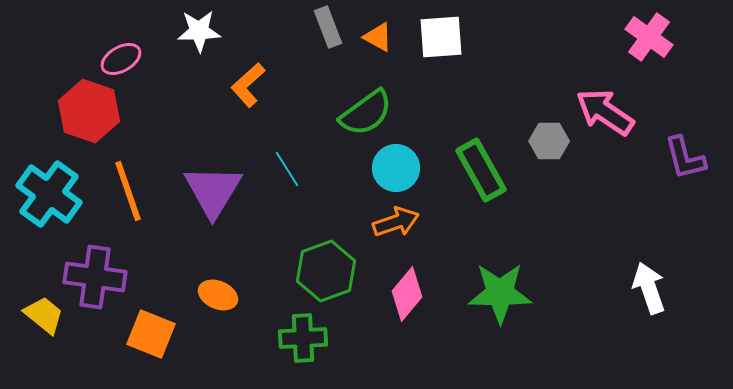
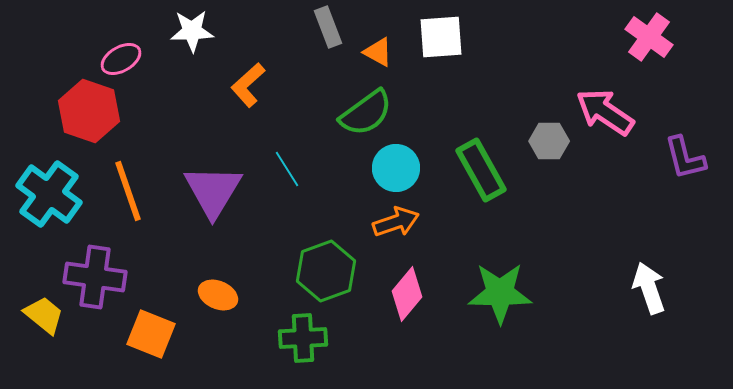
white star: moved 7 px left
orange triangle: moved 15 px down
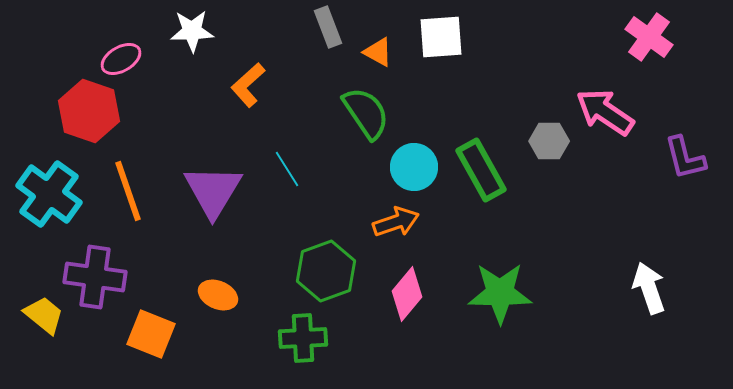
green semicircle: rotated 88 degrees counterclockwise
cyan circle: moved 18 px right, 1 px up
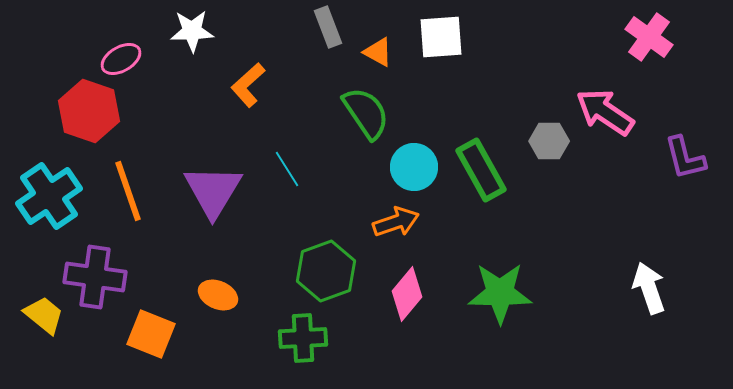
cyan cross: moved 2 px down; rotated 20 degrees clockwise
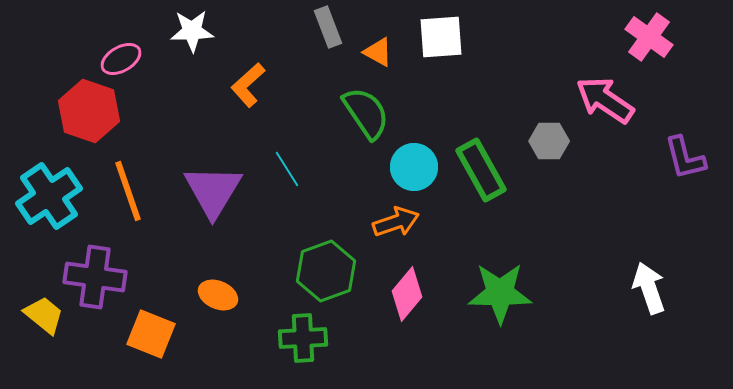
pink arrow: moved 12 px up
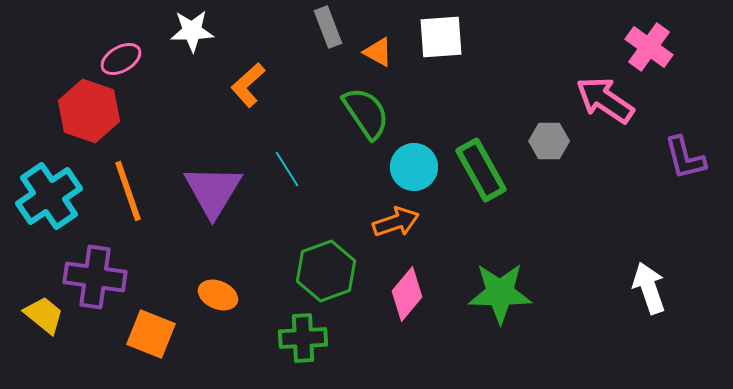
pink cross: moved 10 px down
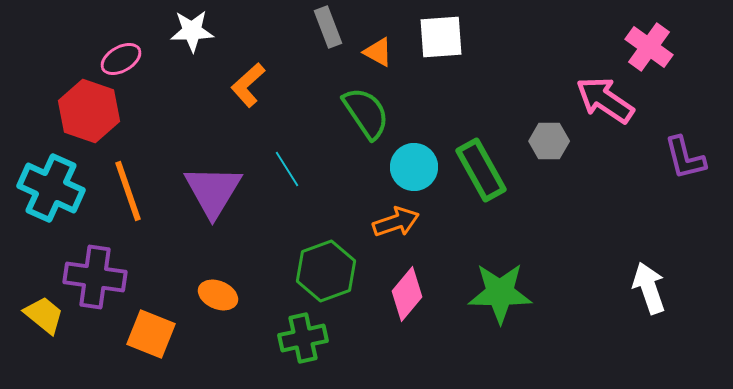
cyan cross: moved 2 px right, 8 px up; rotated 32 degrees counterclockwise
green cross: rotated 9 degrees counterclockwise
